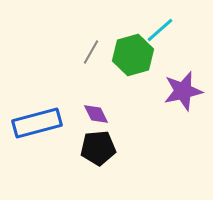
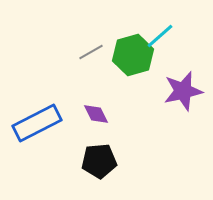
cyan line: moved 6 px down
gray line: rotated 30 degrees clockwise
blue rectangle: rotated 12 degrees counterclockwise
black pentagon: moved 1 px right, 13 px down
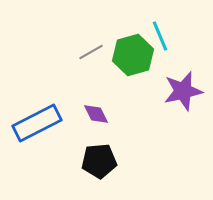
cyan line: rotated 72 degrees counterclockwise
